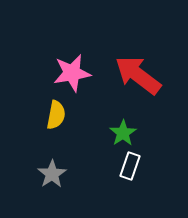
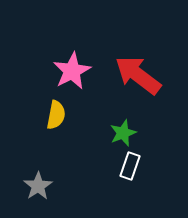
pink star: moved 2 px up; rotated 18 degrees counterclockwise
green star: rotated 12 degrees clockwise
gray star: moved 14 px left, 12 px down
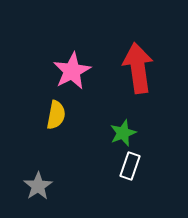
red arrow: moved 7 px up; rotated 45 degrees clockwise
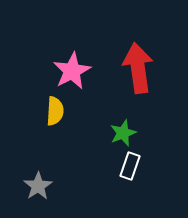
yellow semicircle: moved 1 px left, 4 px up; rotated 8 degrees counterclockwise
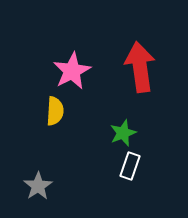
red arrow: moved 2 px right, 1 px up
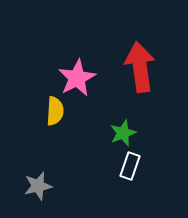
pink star: moved 5 px right, 7 px down
gray star: rotated 20 degrees clockwise
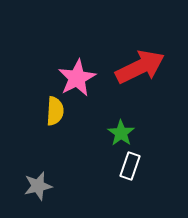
red arrow: rotated 72 degrees clockwise
green star: moved 2 px left; rotated 16 degrees counterclockwise
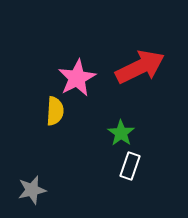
gray star: moved 6 px left, 4 px down
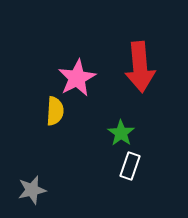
red arrow: rotated 111 degrees clockwise
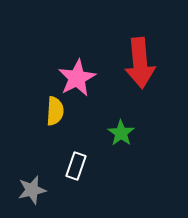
red arrow: moved 4 px up
white rectangle: moved 54 px left
